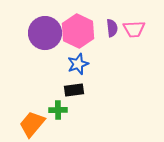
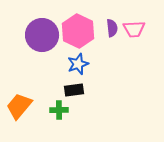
purple circle: moved 3 px left, 2 px down
green cross: moved 1 px right
orange trapezoid: moved 13 px left, 18 px up
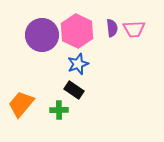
pink hexagon: moved 1 px left
black rectangle: rotated 42 degrees clockwise
orange trapezoid: moved 2 px right, 2 px up
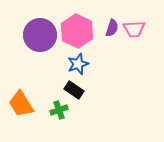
purple semicircle: rotated 24 degrees clockwise
purple circle: moved 2 px left
orange trapezoid: rotated 72 degrees counterclockwise
green cross: rotated 18 degrees counterclockwise
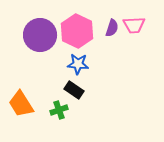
pink trapezoid: moved 4 px up
blue star: rotated 25 degrees clockwise
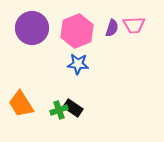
pink hexagon: rotated 12 degrees clockwise
purple circle: moved 8 px left, 7 px up
black rectangle: moved 1 px left, 18 px down
